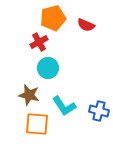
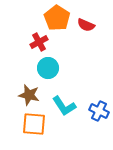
orange pentagon: moved 4 px right; rotated 25 degrees counterclockwise
blue cross: rotated 12 degrees clockwise
orange square: moved 3 px left
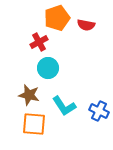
orange pentagon: rotated 20 degrees clockwise
red semicircle: rotated 12 degrees counterclockwise
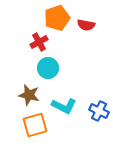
cyan L-shape: rotated 30 degrees counterclockwise
orange square: moved 1 px right, 1 px down; rotated 20 degrees counterclockwise
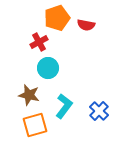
cyan L-shape: rotated 80 degrees counterclockwise
blue cross: rotated 18 degrees clockwise
